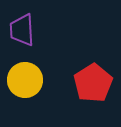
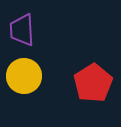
yellow circle: moved 1 px left, 4 px up
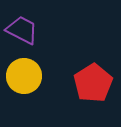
purple trapezoid: rotated 120 degrees clockwise
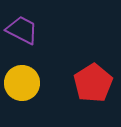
yellow circle: moved 2 px left, 7 px down
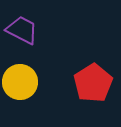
yellow circle: moved 2 px left, 1 px up
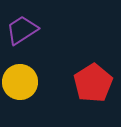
purple trapezoid: rotated 60 degrees counterclockwise
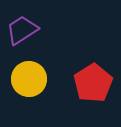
yellow circle: moved 9 px right, 3 px up
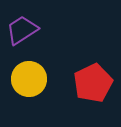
red pentagon: rotated 6 degrees clockwise
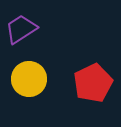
purple trapezoid: moved 1 px left, 1 px up
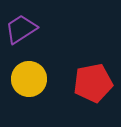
red pentagon: rotated 15 degrees clockwise
